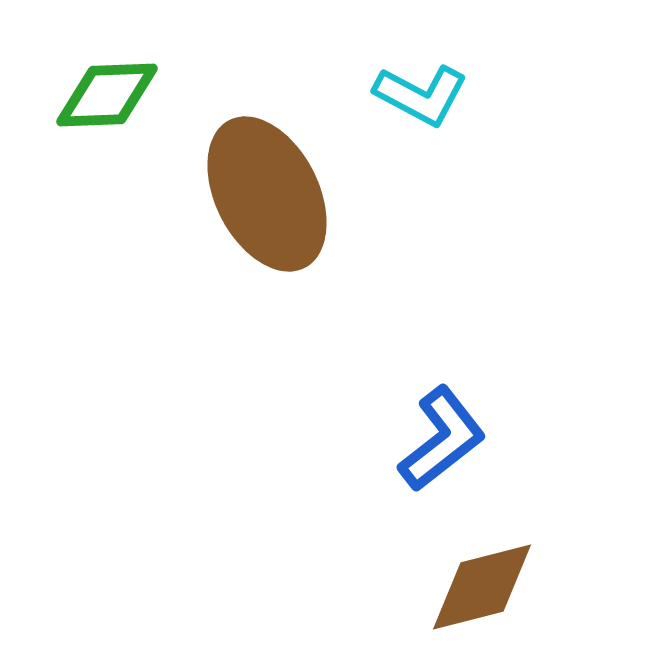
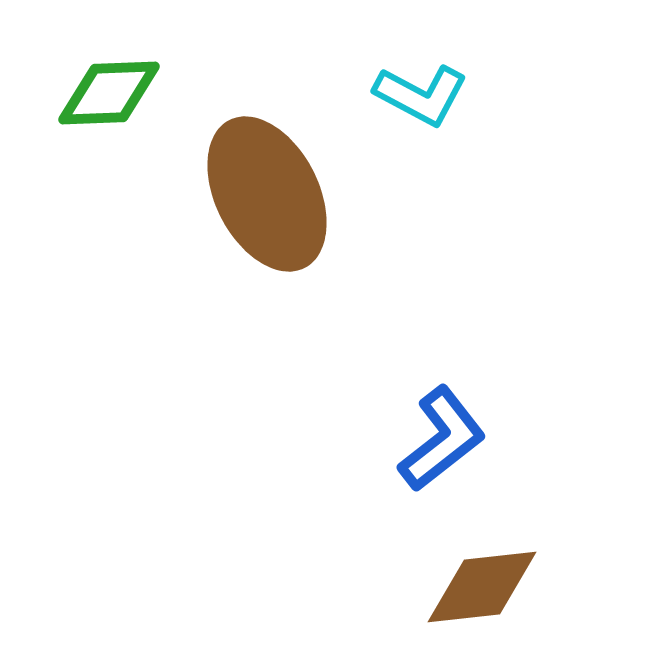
green diamond: moved 2 px right, 2 px up
brown diamond: rotated 8 degrees clockwise
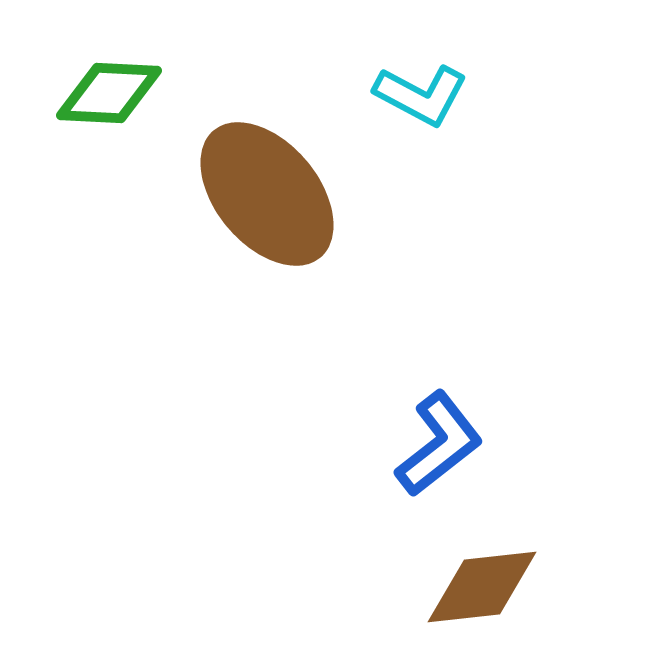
green diamond: rotated 5 degrees clockwise
brown ellipse: rotated 13 degrees counterclockwise
blue L-shape: moved 3 px left, 5 px down
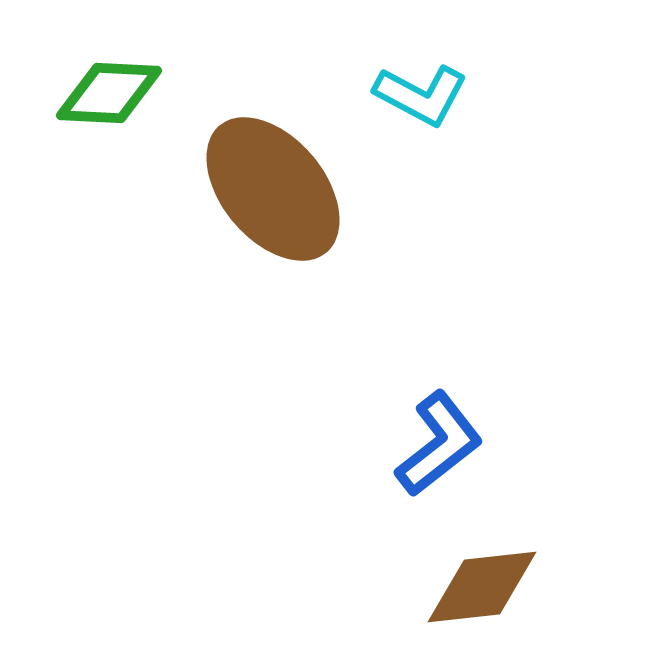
brown ellipse: moved 6 px right, 5 px up
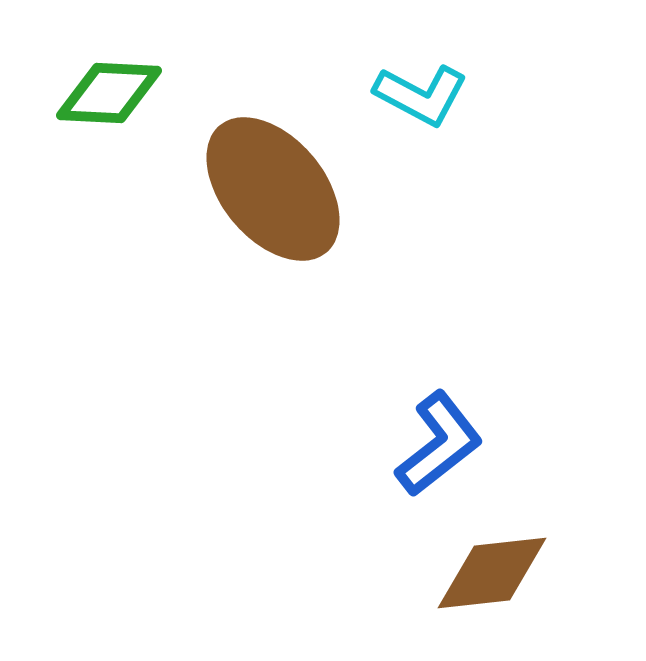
brown diamond: moved 10 px right, 14 px up
